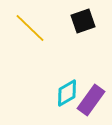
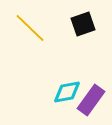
black square: moved 3 px down
cyan diamond: moved 1 px up; rotated 20 degrees clockwise
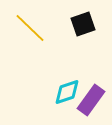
cyan diamond: rotated 8 degrees counterclockwise
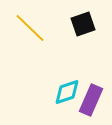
purple rectangle: rotated 12 degrees counterclockwise
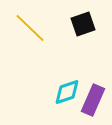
purple rectangle: moved 2 px right
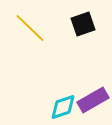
cyan diamond: moved 4 px left, 15 px down
purple rectangle: rotated 36 degrees clockwise
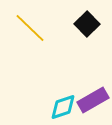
black square: moved 4 px right; rotated 25 degrees counterclockwise
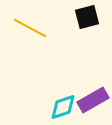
black square: moved 7 px up; rotated 30 degrees clockwise
yellow line: rotated 16 degrees counterclockwise
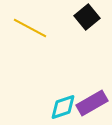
black square: rotated 25 degrees counterclockwise
purple rectangle: moved 1 px left, 3 px down
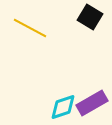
black square: moved 3 px right; rotated 20 degrees counterclockwise
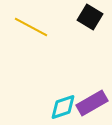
yellow line: moved 1 px right, 1 px up
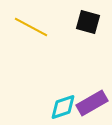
black square: moved 2 px left, 5 px down; rotated 15 degrees counterclockwise
